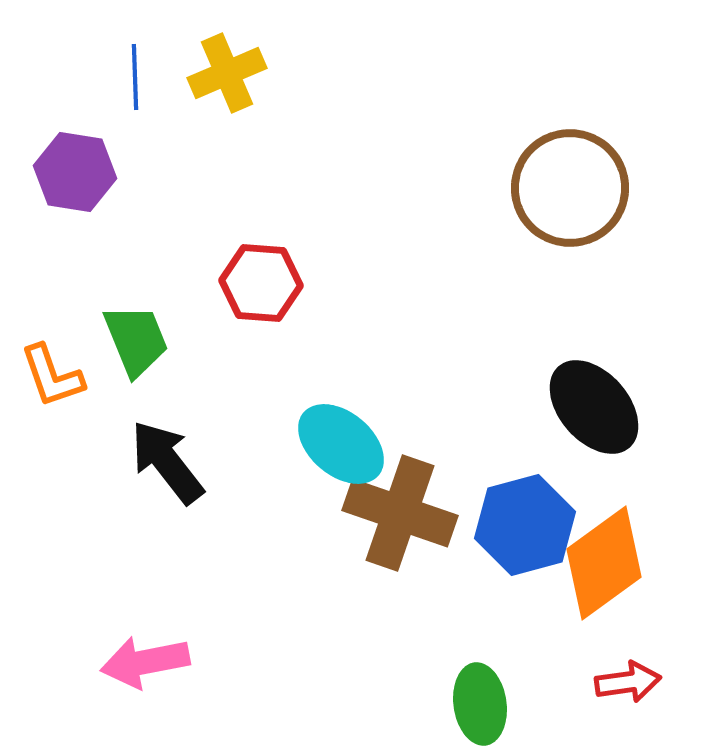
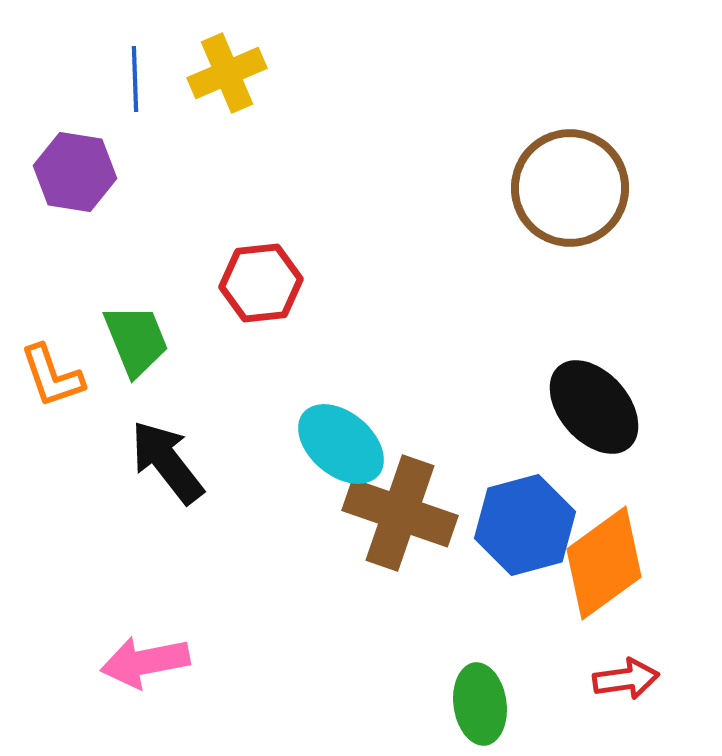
blue line: moved 2 px down
red hexagon: rotated 10 degrees counterclockwise
red arrow: moved 2 px left, 3 px up
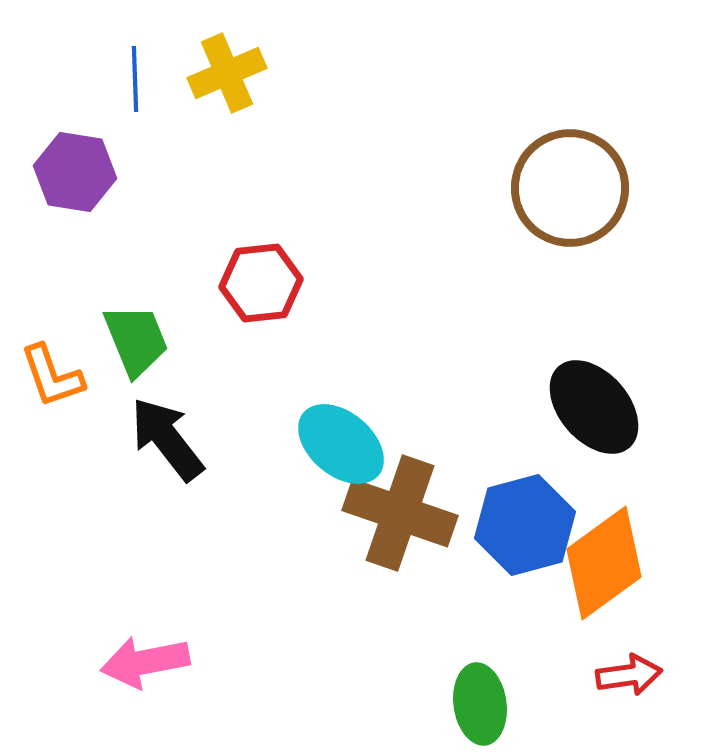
black arrow: moved 23 px up
red arrow: moved 3 px right, 4 px up
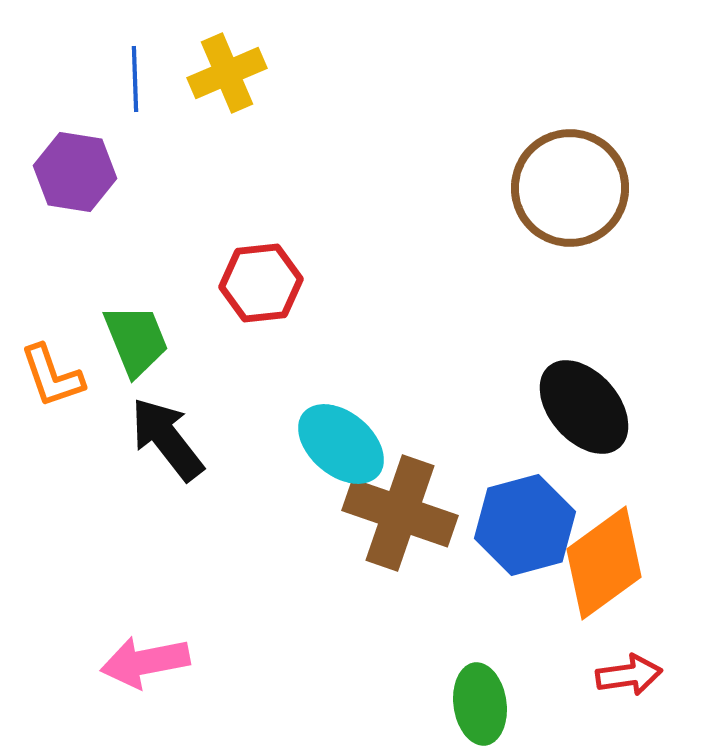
black ellipse: moved 10 px left
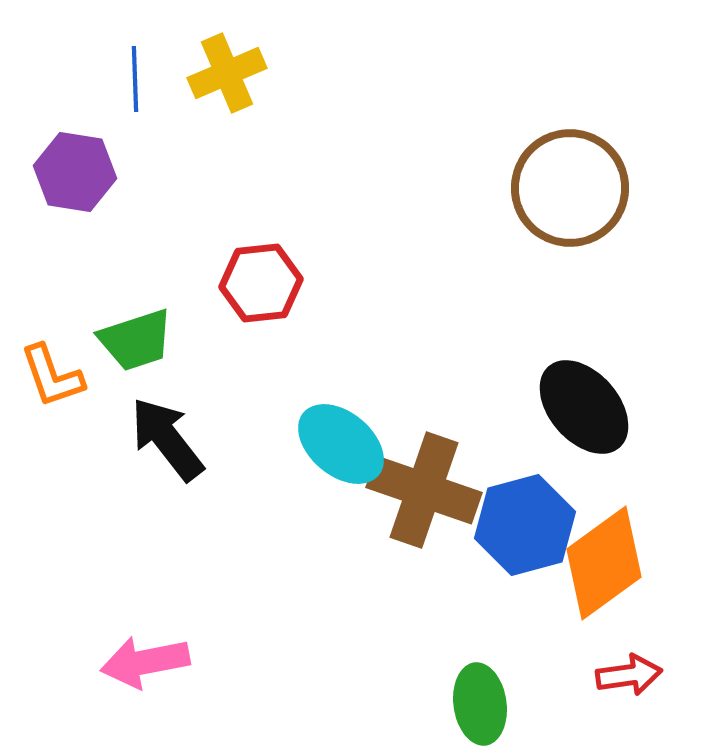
green trapezoid: rotated 94 degrees clockwise
brown cross: moved 24 px right, 23 px up
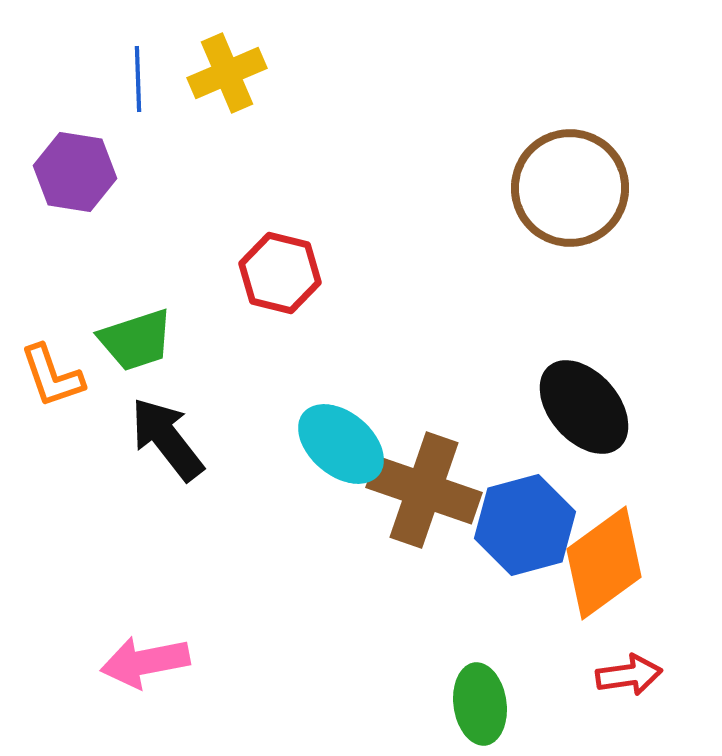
blue line: moved 3 px right
red hexagon: moved 19 px right, 10 px up; rotated 20 degrees clockwise
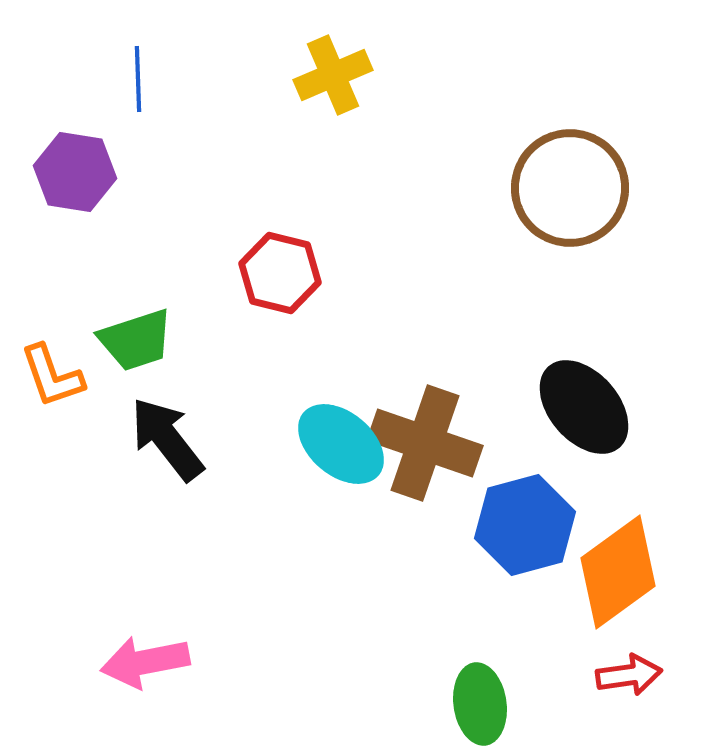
yellow cross: moved 106 px right, 2 px down
brown cross: moved 1 px right, 47 px up
orange diamond: moved 14 px right, 9 px down
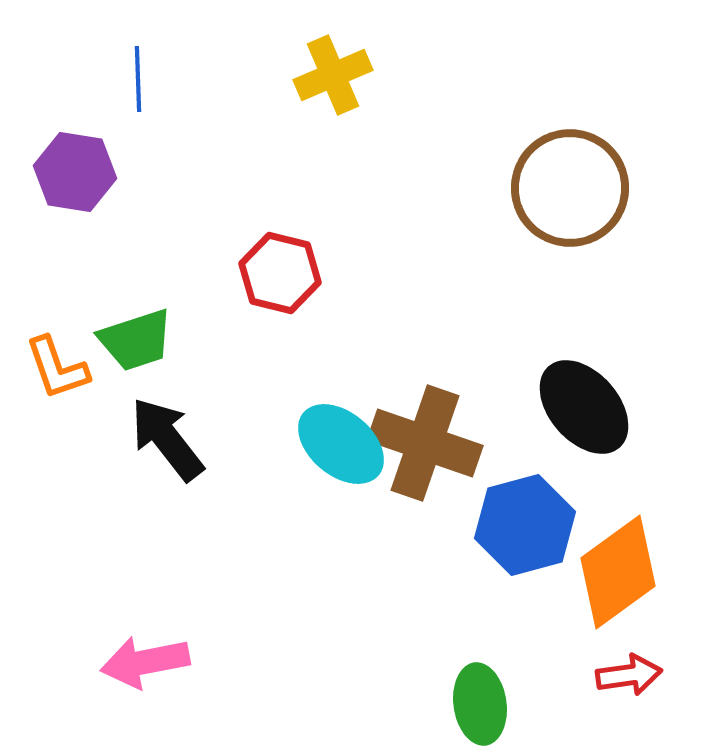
orange L-shape: moved 5 px right, 8 px up
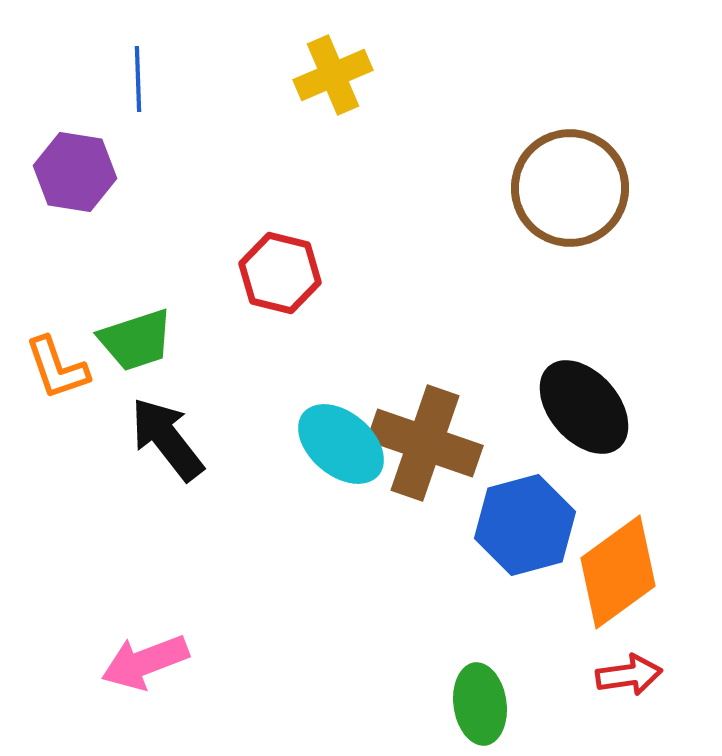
pink arrow: rotated 10 degrees counterclockwise
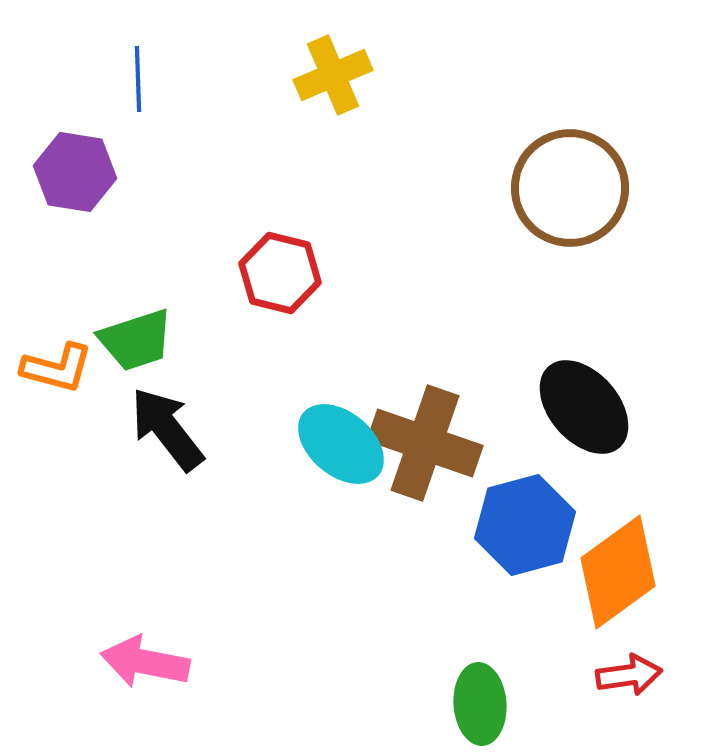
orange L-shape: rotated 56 degrees counterclockwise
black arrow: moved 10 px up
pink arrow: rotated 32 degrees clockwise
green ellipse: rotated 4 degrees clockwise
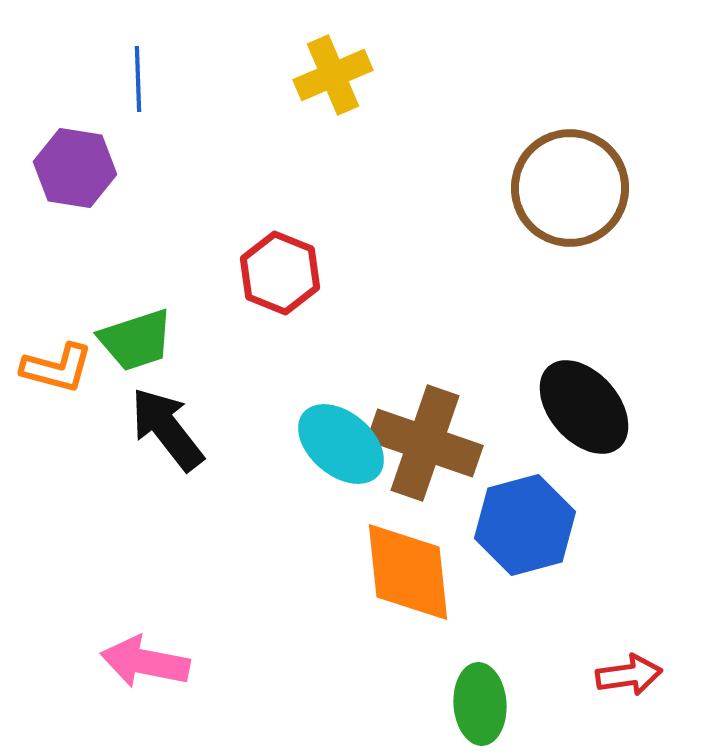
purple hexagon: moved 4 px up
red hexagon: rotated 8 degrees clockwise
orange diamond: moved 210 px left; rotated 60 degrees counterclockwise
